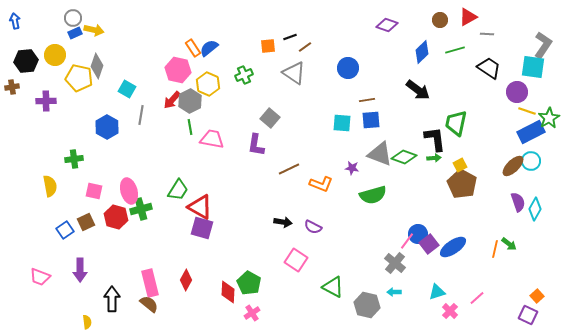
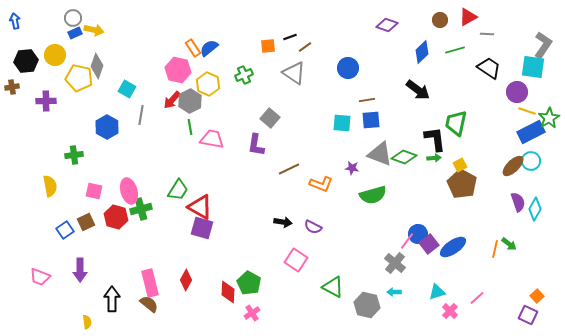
green cross at (74, 159): moved 4 px up
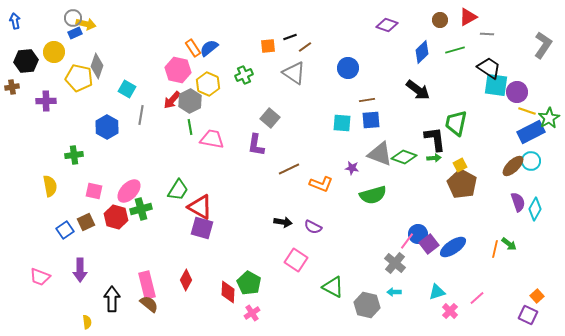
yellow arrow at (94, 30): moved 8 px left, 6 px up
yellow circle at (55, 55): moved 1 px left, 3 px up
cyan square at (533, 67): moved 37 px left, 18 px down
pink ellipse at (129, 191): rotated 60 degrees clockwise
pink rectangle at (150, 283): moved 3 px left, 2 px down
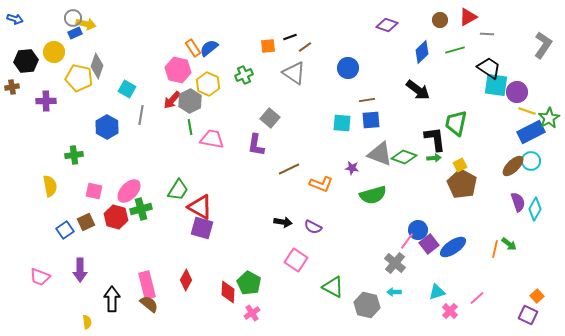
blue arrow at (15, 21): moved 2 px up; rotated 119 degrees clockwise
blue circle at (418, 234): moved 4 px up
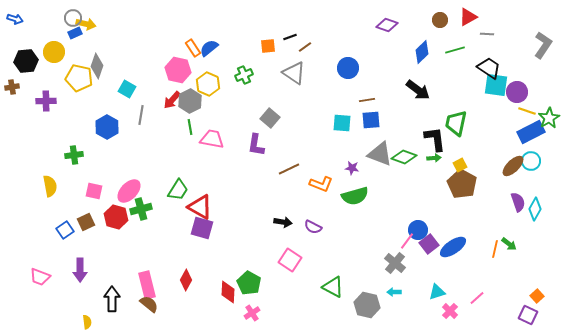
green semicircle at (373, 195): moved 18 px left, 1 px down
pink square at (296, 260): moved 6 px left
